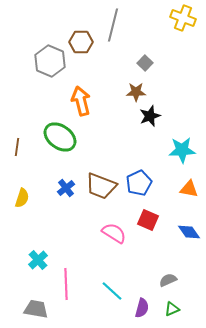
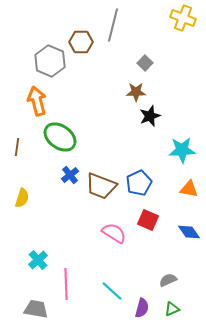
orange arrow: moved 44 px left
blue cross: moved 4 px right, 13 px up
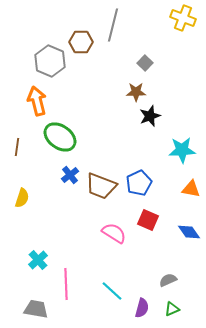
orange triangle: moved 2 px right
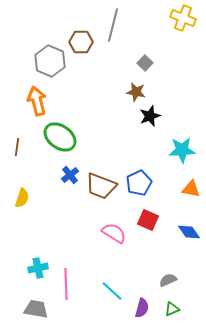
brown star: rotated 12 degrees clockwise
cyan cross: moved 8 px down; rotated 30 degrees clockwise
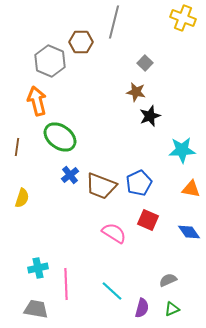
gray line: moved 1 px right, 3 px up
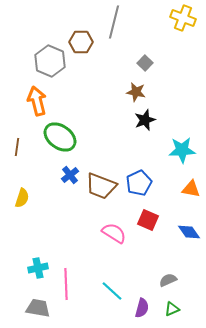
black star: moved 5 px left, 4 px down
gray trapezoid: moved 2 px right, 1 px up
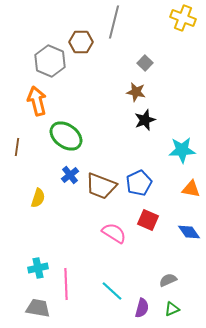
green ellipse: moved 6 px right, 1 px up
yellow semicircle: moved 16 px right
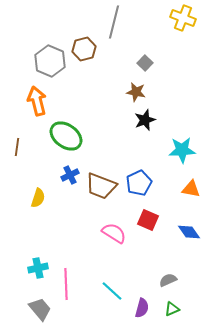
brown hexagon: moved 3 px right, 7 px down; rotated 15 degrees counterclockwise
blue cross: rotated 12 degrees clockwise
gray trapezoid: moved 2 px right, 1 px down; rotated 40 degrees clockwise
